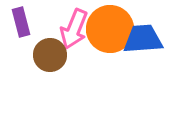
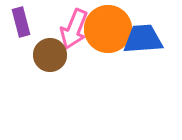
orange circle: moved 2 px left
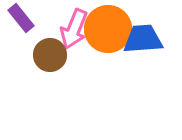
purple rectangle: moved 4 px up; rotated 24 degrees counterclockwise
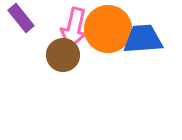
pink arrow: moved 1 px up; rotated 9 degrees counterclockwise
brown circle: moved 13 px right
